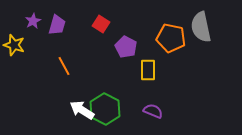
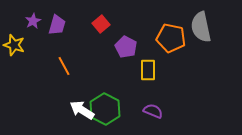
red square: rotated 18 degrees clockwise
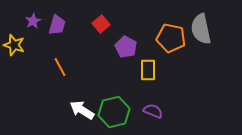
gray semicircle: moved 2 px down
orange line: moved 4 px left, 1 px down
green hexagon: moved 9 px right, 3 px down; rotated 20 degrees clockwise
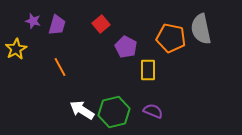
purple star: rotated 28 degrees counterclockwise
yellow star: moved 2 px right, 4 px down; rotated 25 degrees clockwise
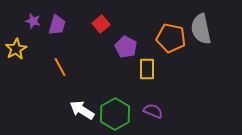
yellow rectangle: moved 1 px left, 1 px up
green hexagon: moved 1 px right, 2 px down; rotated 16 degrees counterclockwise
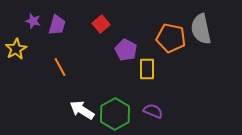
purple pentagon: moved 3 px down
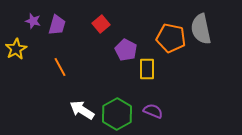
green hexagon: moved 2 px right
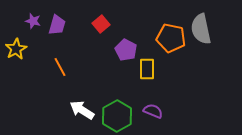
green hexagon: moved 2 px down
